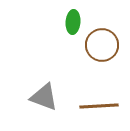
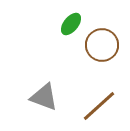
green ellipse: moved 2 px left, 2 px down; rotated 35 degrees clockwise
brown line: rotated 39 degrees counterclockwise
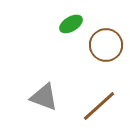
green ellipse: rotated 20 degrees clockwise
brown circle: moved 4 px right
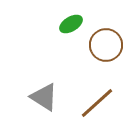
gray triangle: rotated 12 degrees clockwise
brown line: moved 2 px left, 3 px up
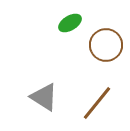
green ellipse: moved 1 px left, 1 px up
brown line: rotated 9 degrees counterclockwise
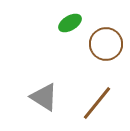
brown circle: moved 1 px up
